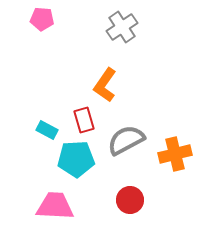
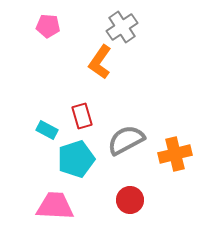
pink pentagon: moved 6 px right, 7 px down
orange L-shape: moved 5 px left, 23 px up
red rectangle: moved 2 px left, 4 px up
cyan pentagon: rotated 15 degrees counterclockwise
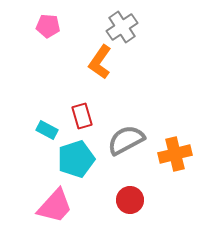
pink trapezoid: rotated 129 degrees clockwise
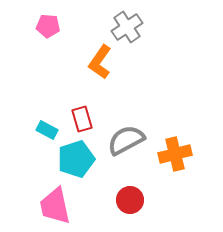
gray cross: moved 5 px right
red rectangle: moved 3 px down
pink trapezoid: rotated 126 degrees clockwise
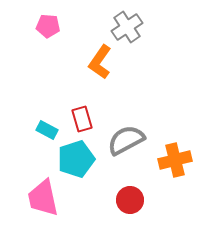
orange cross: moved 6 px down
pink trapezoid: moved 12 px left, 8 px up
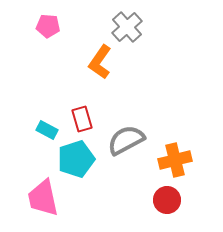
gray cross: rotated 8 degrees counterclockwise
red circle: moved 37 px right
